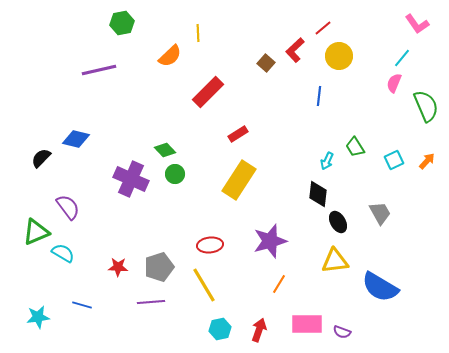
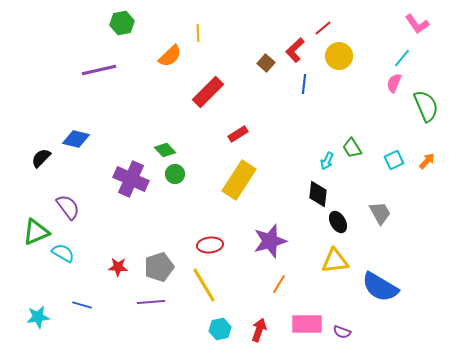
blue line at (319, 96): moved 15 px left, 12 px up
green trapezoid at (355, 147): moved 3 px left, 1 px down
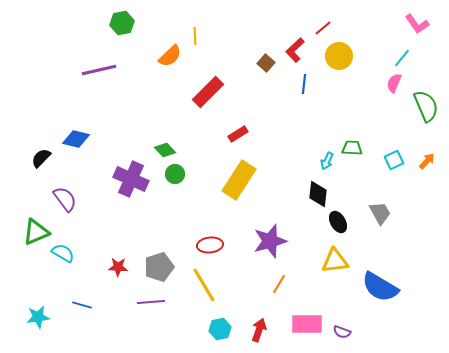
yellow line at (198, 33): moved 3 px left, 3 px down
green trapezoid at (352, 148): rotated 125 degrees clockwise
purple semicircle at (68, 207): moved 3 px left, 8 px up
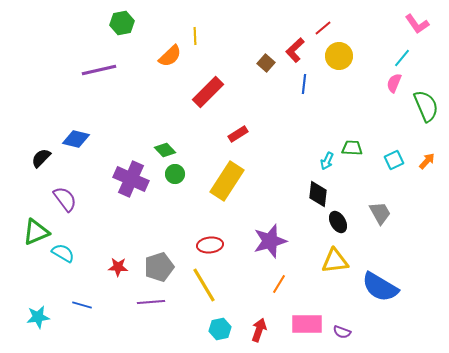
yellow rectangle at (239, 180): moved 12 px left, 1 px down
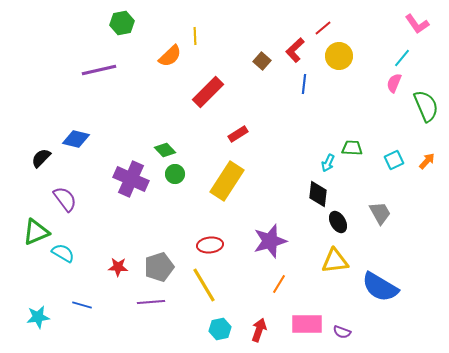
brown square at (266, 63): moved 4 px left, 2 px up
cyan arrow at (327, 161): moved 1 px right, 2 px down
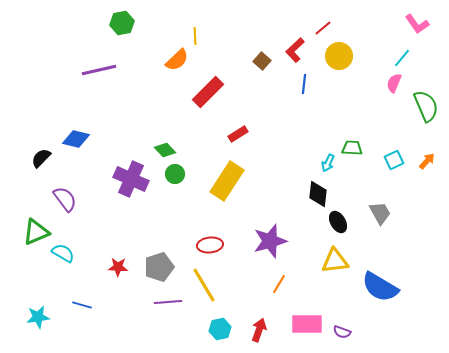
orange semicircle at (170, 56): moved 7 px right, 4 px down
purple line at (151, 302): moved 17 px right
